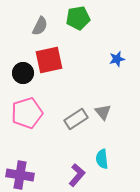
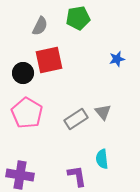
pink pentagon: rotated 24 degrees counterclockwise
purple L-shape: moved 1 px down; rotated 50 degrees counterclockwise
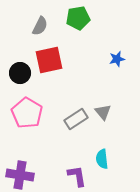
black circle: moved 3 px left
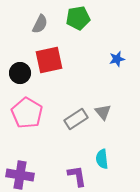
gray semicircle: moved 2 px up
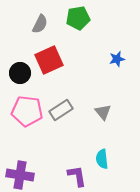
red square: rotated 12 degrees counterclockwise
pink pentagon: moved 2 px up; rotated 24 degrees counterclockwise
gray rectangle: moved 15 px left, 9 px up
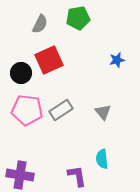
blue star: moved 1 px down
black circle: moved 1 px right
pink pentagon: moved 1 px up
